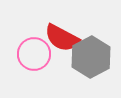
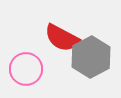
pink circle: moved 8 px left, 15 px down
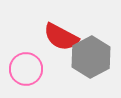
red semicircle: moved 1 px left, 1 px up
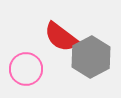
red semicircle: rotated 9 degrees clockwise
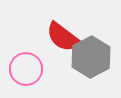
red semicircle: moved 2 px right
